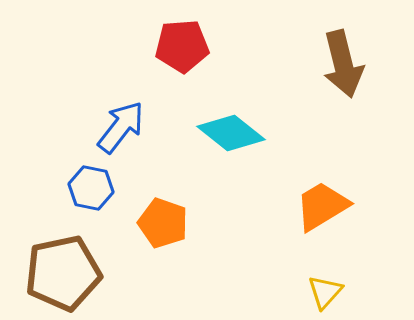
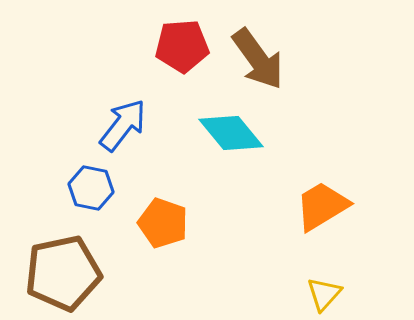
brown arrow: moved 85 px left, 5 px up; rotated 22 degrees counterclockwise
blue arrow: moved 2 px right, 2 px up
cyan diamond: rotated 12 degrees clockwise
yellow triangle: moved 1 px left, 2 px down
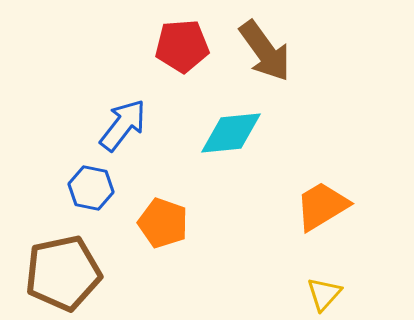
brown arrow: moved 7 px right, 8 px up
cyan diamond: rotated 56 degrees counterclockwise
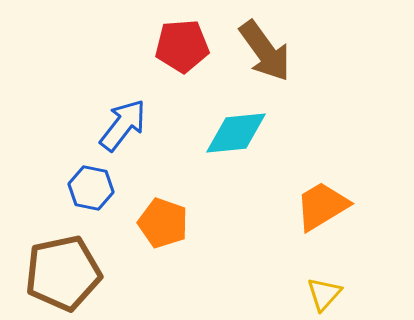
cyan diamond: moved 5 px right
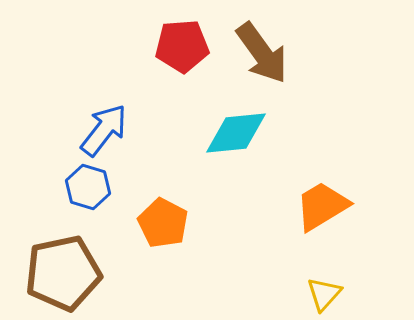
brown arrow: moved 3 px left, 2 px down
blue arrow: moved 19 px left, 5 px down
blue hexagon: moved 3 px left, 1 px up; rotated 6 degrees clockwise
orange pentagon: rotated 9 degrees clockwise
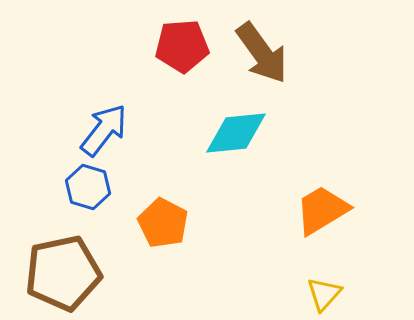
orange trapezoid: moved 4 px down
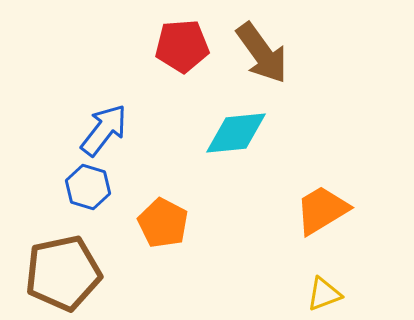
yellow triangle: rotated 27 degrees clockwise
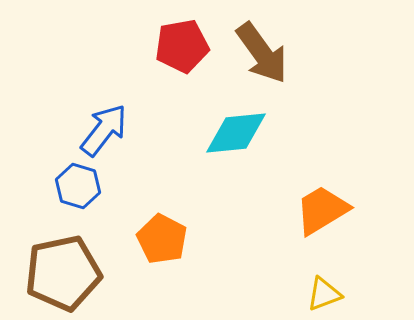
red pentagon: rotated 6 degrees counterclockwise
blue hexagon: moved 10 px left, 1 px up
orange pentagon: moved 1 px left, 16 px down
